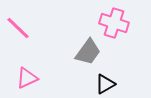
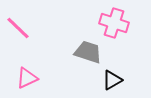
gray trapezoid: rotated 108 degrees counterclockwise
black triangle: moved 7 px right, 4 px up
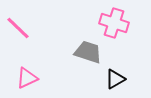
black triangle: moved 3 px right, 1 px up
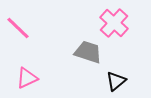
pink cross: rotated 24 degrees clockwise
black triangle: moved 1 px right, 2 px down; rotated 10 degrees counterclockwise
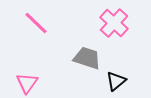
pink line: moved 18 px right, 5 px up
gray trapezoid: moved 1 px left, 6 px down
pink triangle: moved 5 px down; rotated 30 degrees counterclockwise
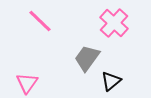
pink line: moved 4 px right, 2 px up
gray trapezoid: rotated 72 degrees counterclockwise
black triangle: moved 5 px left
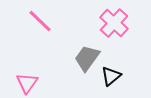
black triangle: moved 5 px up
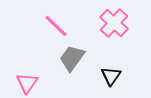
pink line: moved 16 px right, 5 px down
gray trapezoid: moved 15 px left
black triangle: rotated 15 degrees counterclockwise
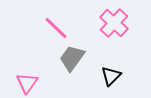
pink line: moved 2 px down
black triangle: rotated 10 degrees clockwise
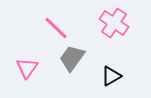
pink cross: rotated 8 degrees counterclockwise
black triangle: rotated 15 degrees clockwise
pink triangle: moved 15 px up
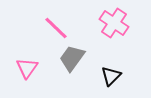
black triangle: rotated 15 degrees counterclockwise
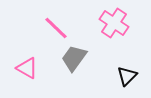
gray trapezoid: moved 2 px right
pink triangle: rotated 35 degrees counterclockwise
black triangle: moved 16 px right
